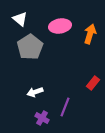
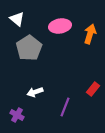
white triangle: moved 3 px left
gray pentagon: moved 1 px left, 1 px down
red rectangle: moved 6 px down
purple cross: moved 25 px left, 3 px up
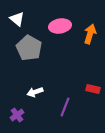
gray pentagon: rotated 10 degrees counterclockwise
red rectangle: rotated 64 degrees clockwise
purple cross: rotated 24 degrees clockwise
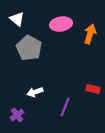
pink ellipse: moved 1 px right, 2 px up
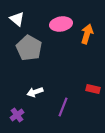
orange arrow: moved 3 px left
purple line: moved 2 px left
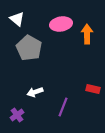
orange arrow: rotated 18 degrees counterclockwise
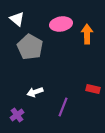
gray pentagon: moved 1 px right, 1 px up
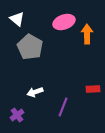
pink ellipse: moved 3 px right, 2 px up; rotated 10 degrees counterclockwise
red rectangle: rotated 16 degrees counterclockwise
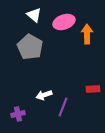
white triangle: moved 17 px right, 4 px up
white arrow: moved 9 px right, 3 px down
purple cross: moved 1 px right, 1 px up; rotated 24 degrees clockwise
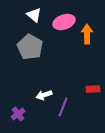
purple cross: rotated 24 degrees counterclockwise
